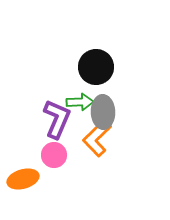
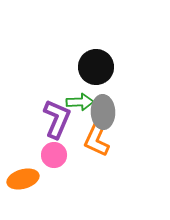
orange L-shape: rotated 21 degrees counterclockwise
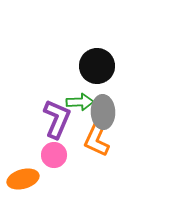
black circle: moved 1 px right, 1 px up
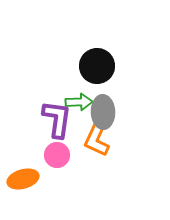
green arrow: moved 1 px left
purple L-shape: rotated 15 degrees counterclockwise
pink circle: moved 3 px right
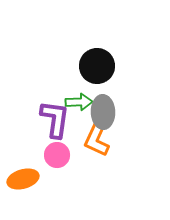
purple L-shape: moved 2 px left
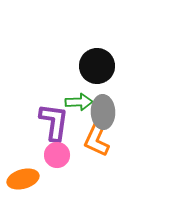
purple L-shape: moved 1 px left, 3 px down
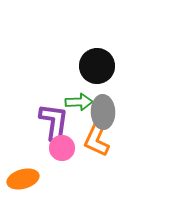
pink circle: moved 5 px right, 7 px up
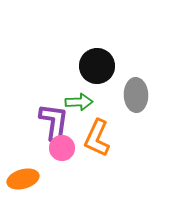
gray ellipse: moved 33 px right, 17 px up
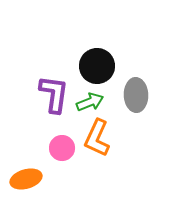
green arrow: moved 11 px right; rotated 20 degrees counterclockwise
purple L-shape: moved 28 px up
orange ellipse: moved 3 px right
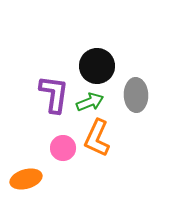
pink circle: moved 1 px right
